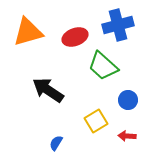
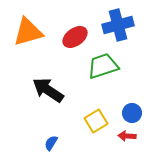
red ellipse: rotated 15 degrees counterclockwise
green trapezoid: rotated 120 degrees clockwise
blue circle: moved 4 px right, 13 px down
blue semicircle: moved 5 px left
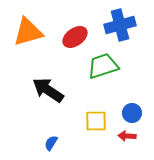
blue cross: moved 2 px right
yellow square: rotated 30 degrees clockwise
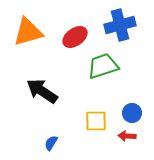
black arrow: moved 6 px left, 1 px down
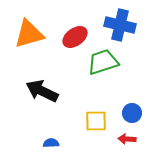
blue cross: rotated 28 degrees clockwise
orange triangle: moved 1 px right, 2 px down
green trapezoid: moved 4 px up
black arrow: rotated 8 degrees counterclockwise
red arrow: moved 3 px down
blue semicircle: rotated 56 degrees clockwise
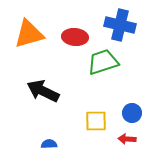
red ellipse: rotated 40 degrees clockwise
black arrow: moved 1 px right
blue semicircle: moved 2 px left, 1 px down
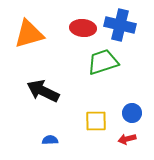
red ellipse: moved 8 px right, 9 px up
red arrow: rotated 18 degrees counterclockwise
blue semicircle: moved 1 px right, 4 px up
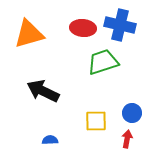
red arrow: rotated 114 degrees clockwise
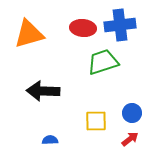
blue cross: rotated 20 degrees counterclockwise
black arrow: rotated 24 degrees counterclockwise
red arrow: moved 3 px right; rotated 42 degrees clockwise
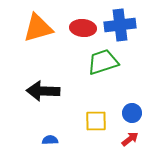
orange triangle: moved 9 px right, 6 px up
